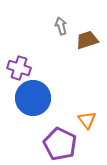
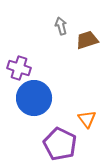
blue circle: moved 1 px right
orange triangle: moved 1 px up
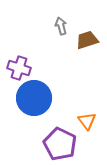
orange triangle: moved 2 px down
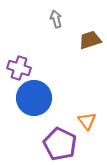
gray arrow: moved 5 px left, 7 px up
brown trapezoid: moved 3 px right
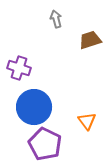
blue circle: moved 9 px down
purple pentagon: moved 15 px left
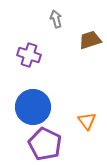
purple cross: moved 10 px right, 13 px up
blue circle: moved 1 px left
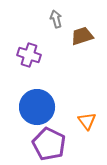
brown trapezoid: moved 8 px left, 4 px up
blue circle: moved 4 px right
purple pentagon: moved 4 px right
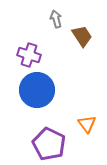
brown trapezoid: rotated 75 degrees clockwise
blue circle: moved 17 px up
orange triangle: moved 3 px down
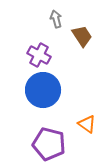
purple cross: moved 10 px right; rotated 10 degrees clockwise
blue circle: moved 6 px right
orange triangle: rotated 18 degrees counterclockwise
purple pentagon: rotated 12 degrees counterclockwise
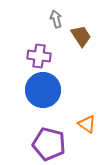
brown trapezoid: moved 1 px left
purple cross: moved 1 px down; rotated 20 degrees counterclockwise
